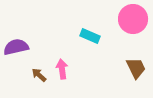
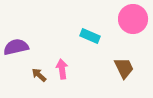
brown trapezoid: moved 12 px left
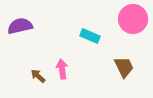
purple semicircle: moved 4 px right, 21 px up
brown trapezoid: moved 1 px up
brown arrow: moved 1 px left, 1 px down
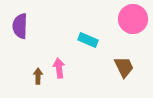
purple semicircle: rotated 75 degrees counterclockwise
cyan rectangle: moved 2 px left, 4 px down
pink arrow: moved 3 px left, 1 px up
brown arrow: rotated 49 degrees clockwise
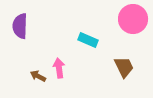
brown arrow: rotated 63 degrees counterclockwise
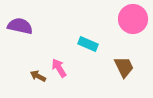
purple semicircle: rotated 100 degrees clockwise
cyan rectangle: moved 4 px down
pink arrow: rotated 24 degrees counterclockwise
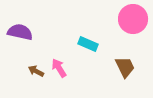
purple semicircle: moved 6 px down
brown trapezoid: moved 1 px right
brown arrow: moved 2 px left, 5 px up
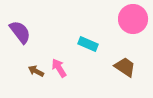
purple semicircle: rotated 40 degrees clockwise
brown trapezoid: rotated 30 degrees counterclockwise
